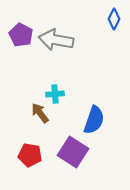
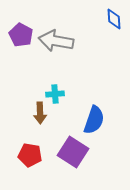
blue diamond: rotated 30 degrees counterclockwise
gray arrow: moved 1 px down
brown arrow: rotated 145 degrees counterclockwise
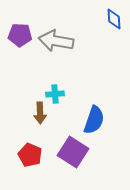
purple pentagon: moved 1 px left; rotated 25 degrees counterclockwise
red pentagon: rotated 15 degrees clockwise
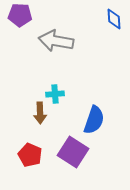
purple pentagon: moved 20 px up
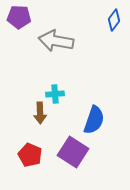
purple pentagon: moved 1 px left, 2 px down
blue diamond: moved 1 px down; rotated 40 degrees clockwise
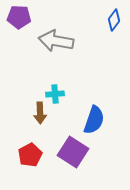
red pentagon: rotated 20 degrees clockwise
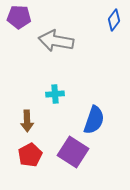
brown arrow: moved 13 px left, 8 px down
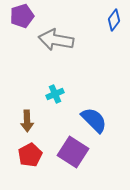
purple pentagon: moved 3 px right, 1 px up; rotated 20 degrees counterclockwise
gray arrow: moved 1 px up
cyan cross: rotated 18 degrees counterclockwise
blue semicircle: rotated 64 degrees counterclockwise
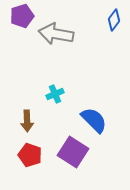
gray arrow: moved 6 px up
red pentagon: rotated 25 degrees counterclockwise
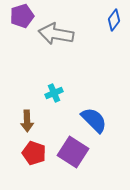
cyan cross: moved 1 px left, 1 px up
red pentagon: moved 4 px right, 2 px up
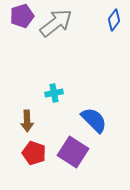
gray arrow: moved 11 px up; rotated 132 degrees clockwise
cyan cross: rotated 12 degrees clockwise
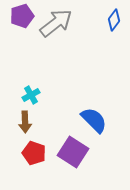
cyan cross: moved 23 px left, 2 px down; rotated 18 degrees counterclockwise
brown arrow: moved 2 px left, 1 px down
